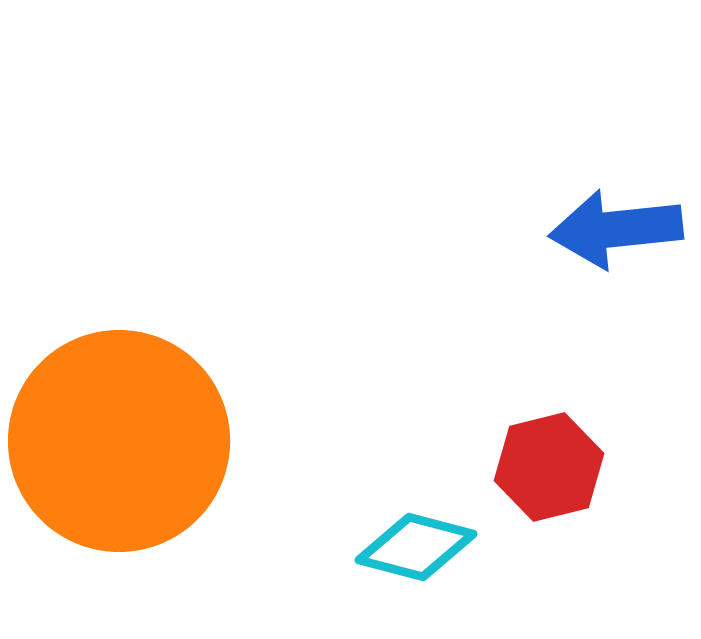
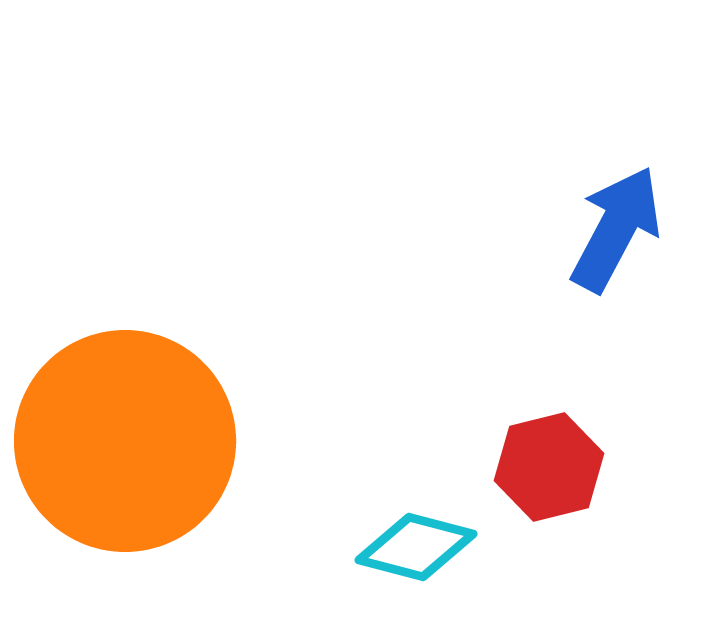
blue arrow: rotated 124 degrees clockwise
orange circle: moved 6 px right
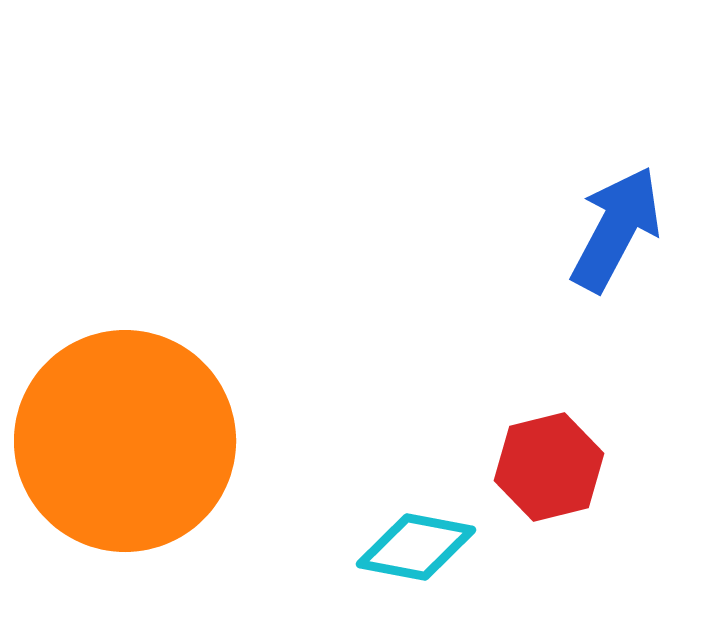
cyan diamond: rotated 4 degrees counterclockwise
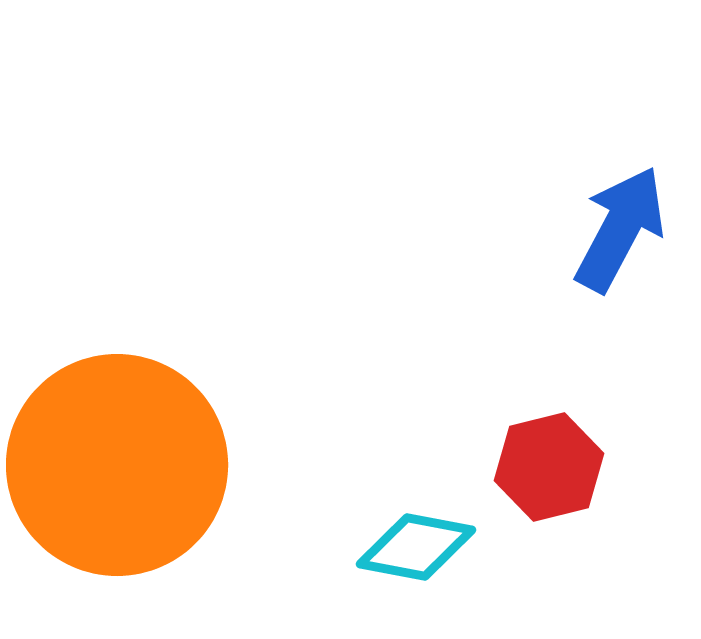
blue arrow: moved 4 px right
orange circle: moved 8 px left, 24 px down
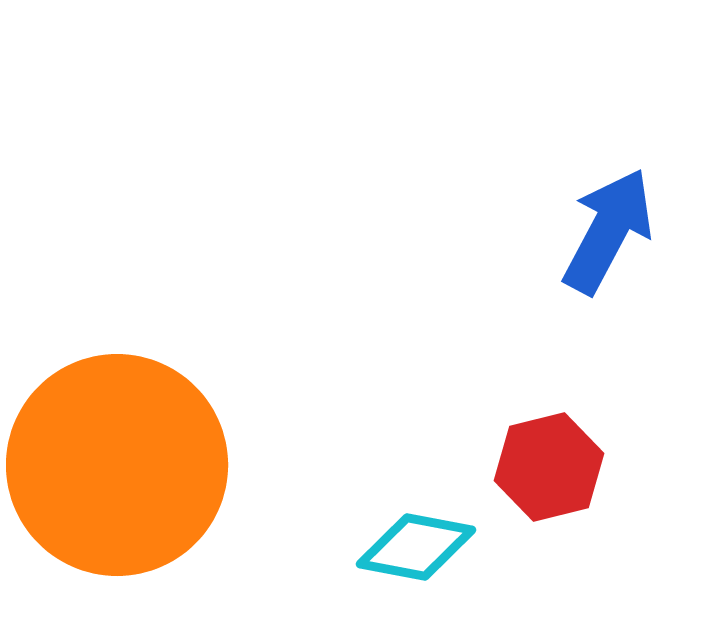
blue arrow: moved 12 px left, 2 px down
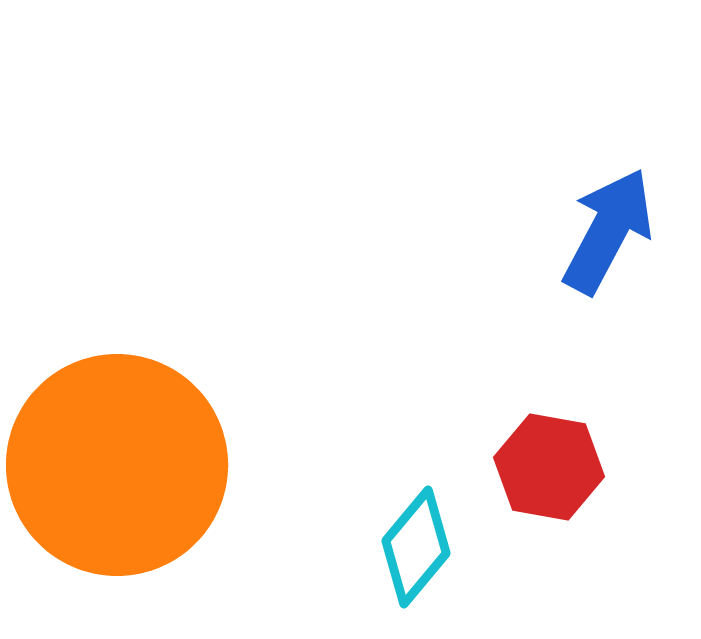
red hexagon: rotated 24 degrees clockwise
cyan diamond: rotated 61 degrees counterclockwise
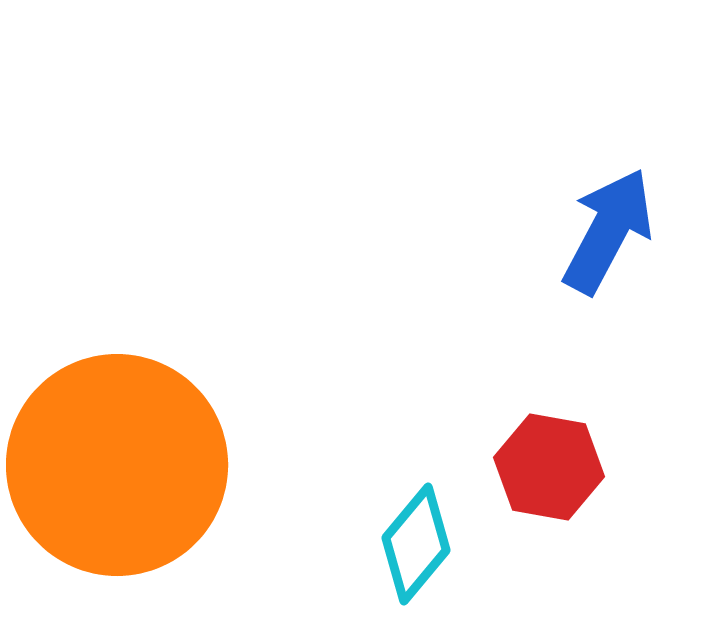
cyan diamond: moved 3 px up
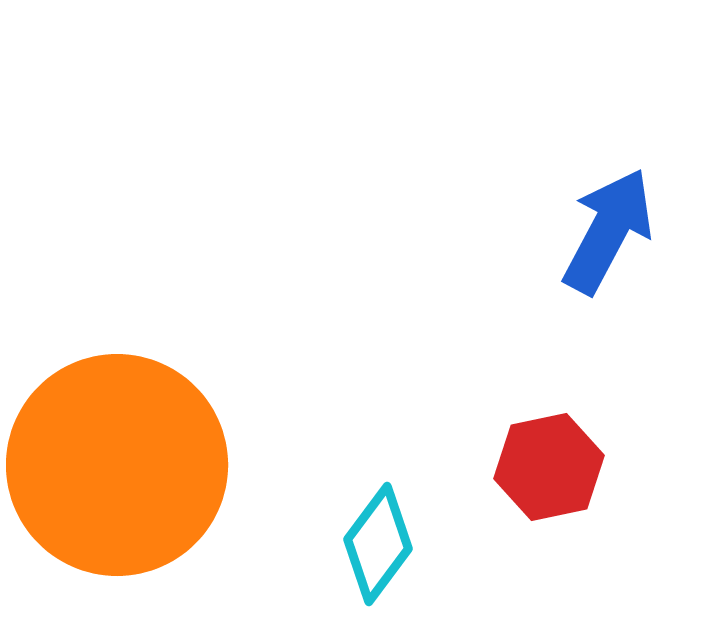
red hexagon: rotated 22 degrees counterclockwise
cyan diamond: moved 38 px left; rotated 3 degrees counterclockwise
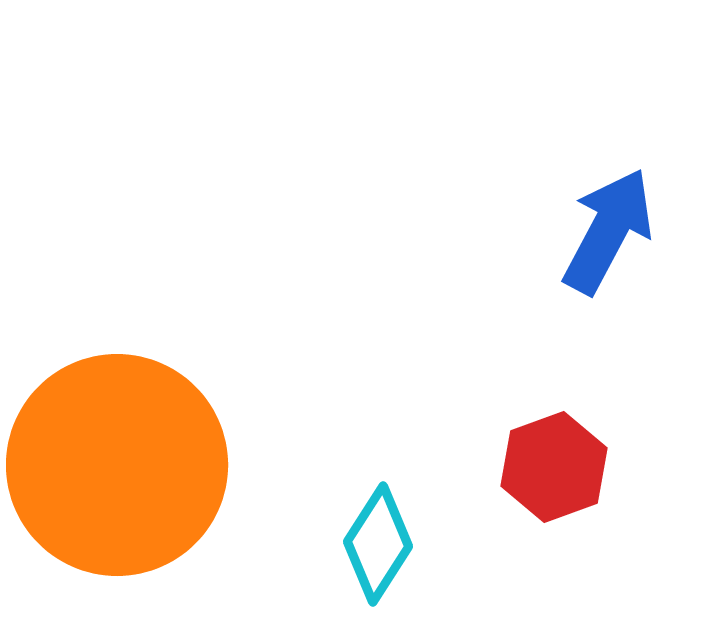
red hexagon: moved 5 px right; rotated 8 degrees counterclockwise
cyan diamond: rotated 4 degrees counterclockwise
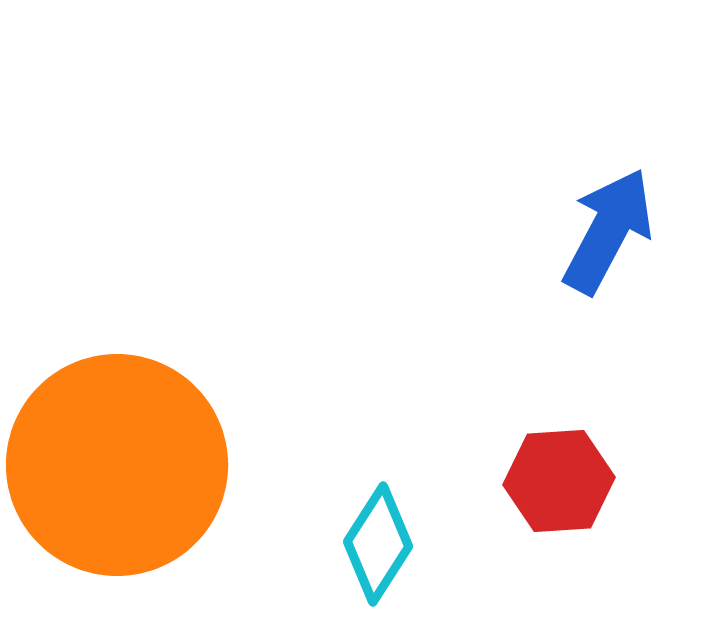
red hexagon: moved 5 px right, 14 px down; rotated 16 degrees clockwise
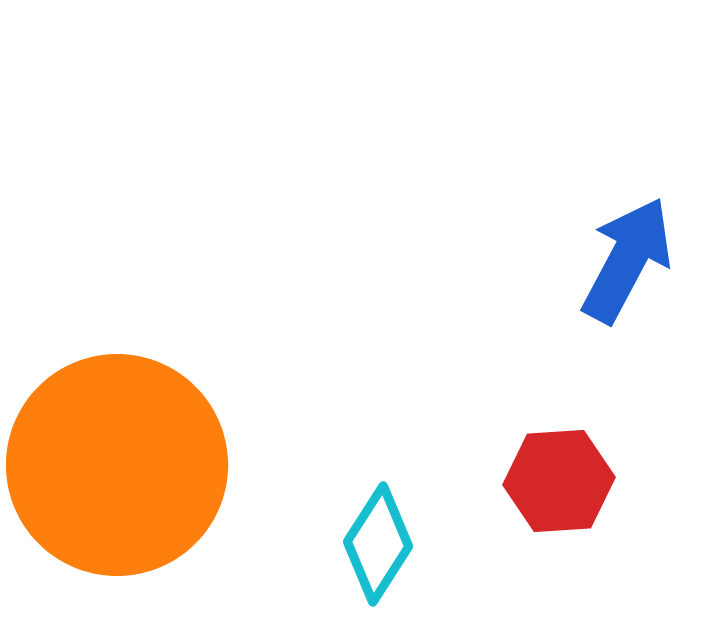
blue arrow: moved 19 px right, 29 px down
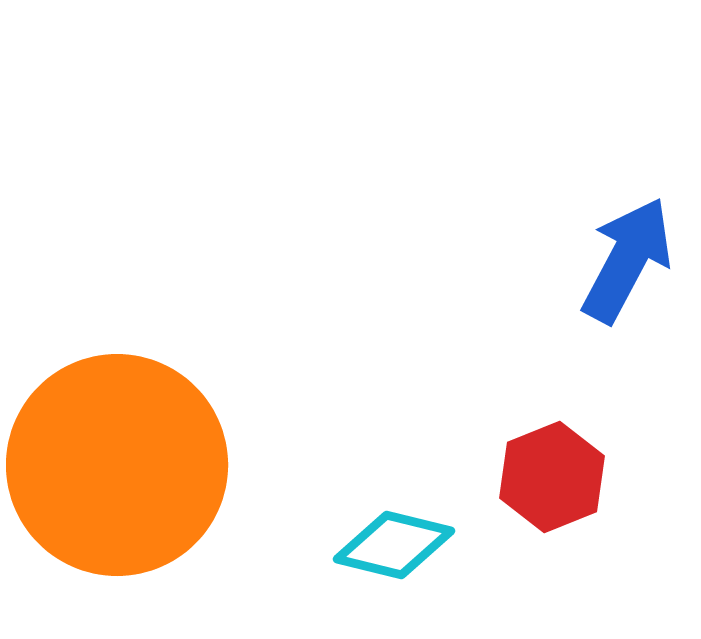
red hexagon: moved 7 px left, 4 px up; rotated 18 degrees counterclockwise
cyan diamond: moved 16 px right, 1 px down; rotated 71 degrees clockwise
